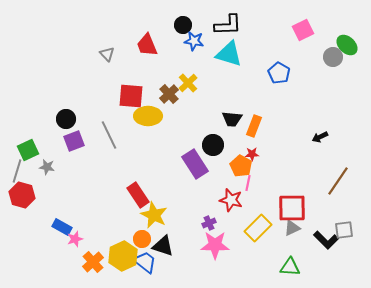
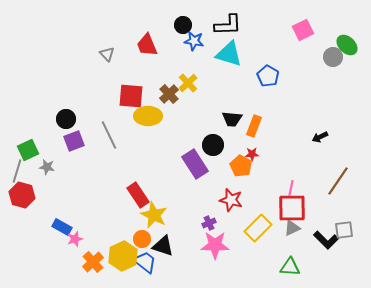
blue pentagon at (279, 73): moved 11 px left, 3 px down
pink line at (248, 183): moved 43 px right, 5 px down
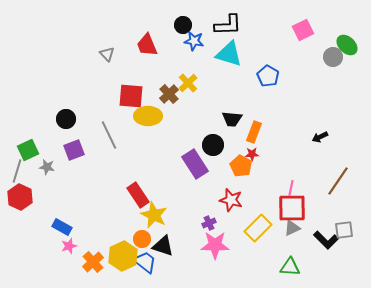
orange rectangle at (254, 126): moved 6 px down
purple square at (74, 141): moved 9 px down
red hexagon at (22, 195): moved 2 px left, 2 px down; rotated 10 degrees clockwise
pink star at (75, 239): moved 6 px left, 7 px down
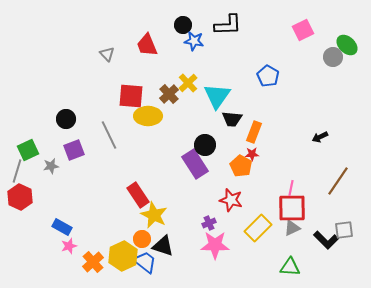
cyan triangle at (229, 54): moved 12 px left, 42 px down; rotated 48 degrees clockwise
black circle at (213, 145): moved 8 px left
gray star at (47, 167): moved 4 px right, 1 px up; rotated 21 degrees counterclockwise
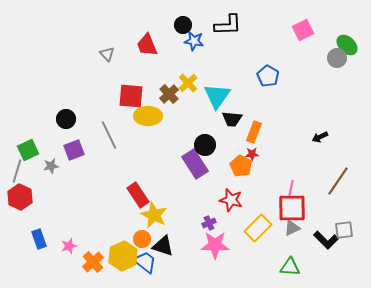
gray circle at (333, 57): moved 4 px right, 1 px down
blue rectangle at (62, 227): moved 23 px left, 12 px down; rotated 42 degrees clockwise
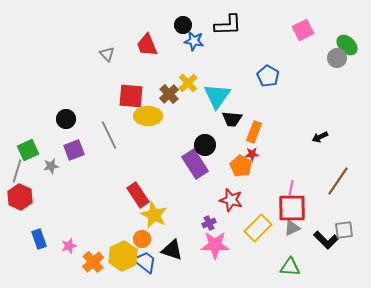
black triangle at (163, 246): moved 9 px right, 4 px down
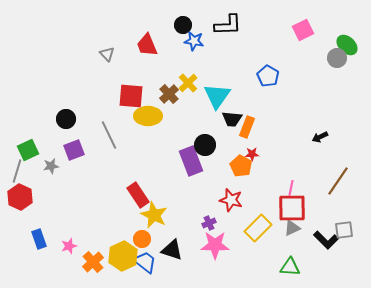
orange rectangle at (254, 132): moved 7 px left, 5 px up
purple rectangle at (195, 164): moved 4 px left, 3 px up; rotated 12 degrees clockwise
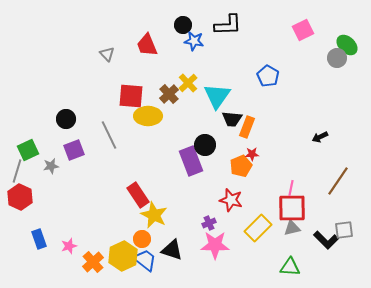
orange pentagon at (241, 166): rotated 20 degrees clockwise
gray triangle at (292, 228): rotated 12 degrees clockwise
blue trapezoid at (145, 262): moved 2 px up
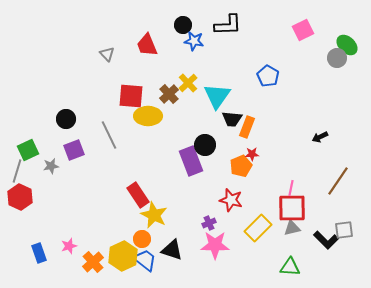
blue rectangle at (39, 239): moved 14 px down
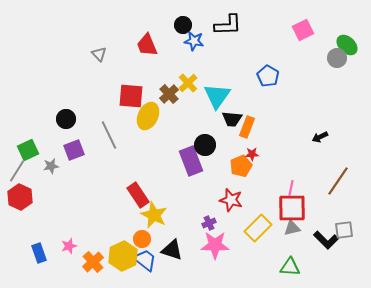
gray triangle at (107, 54): moved 8 px left
yellow ellipse at (148, 116): rotated 64 degrees counterclockwise
gray line at (17, 171): rotated 15 degrees clockwise
